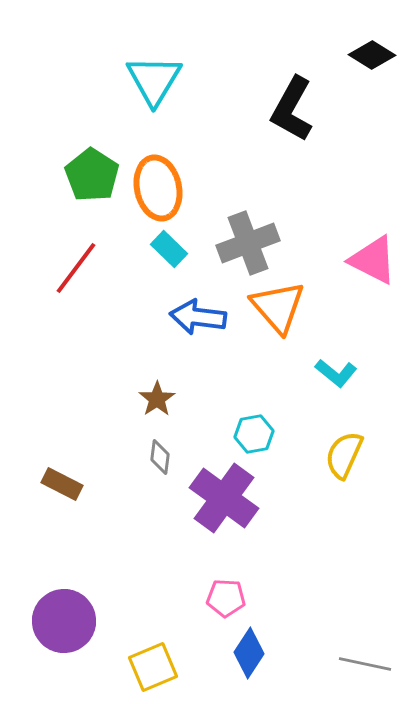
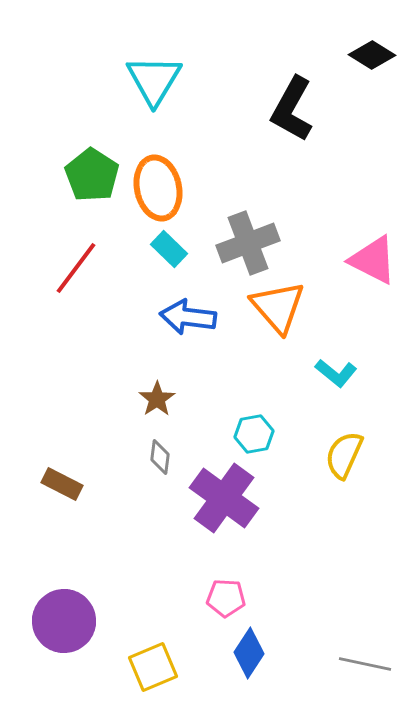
blue arrow: moved 10 px left
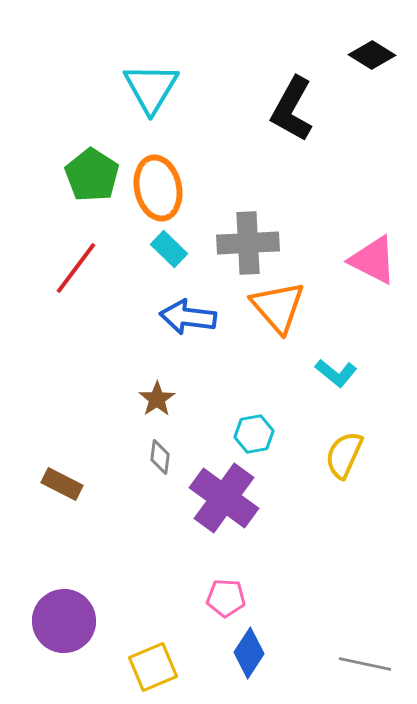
cyan triangle: moved 3 px left, 8 px down
gray cross: rotated 18 degrees clockwise
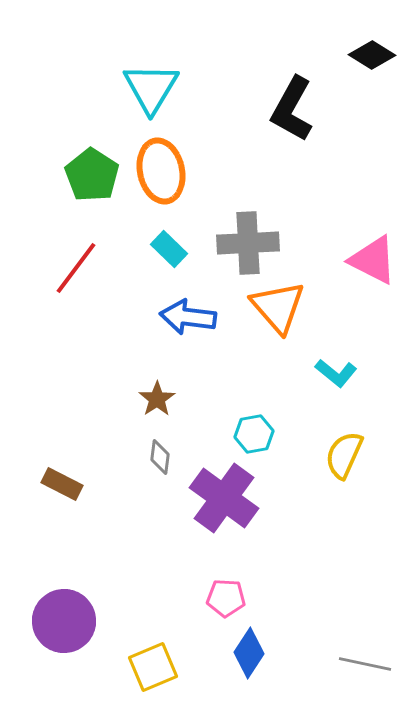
orange ellipse: moved 3 px right, 17 px up
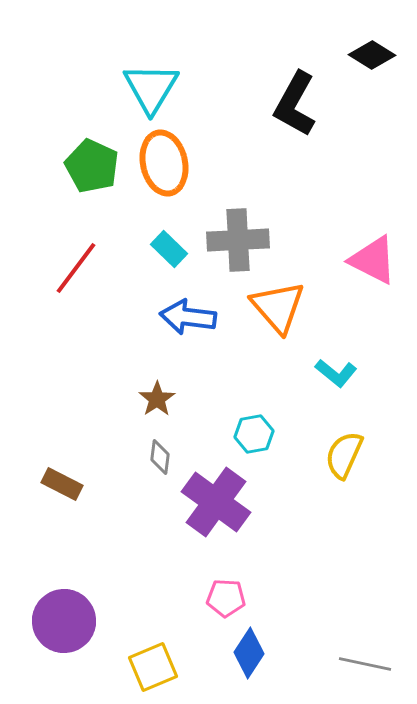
black L-shape: moved 3 px right, 5 px up
orange ellipse: moved 3 px right, 8 px up
green pentagon: moved 9 px up; rotated 8 degrees counterclockwise
gray cross: moved 10 px left, 3 px up
purple cross: moved 8 px left, 4 px down
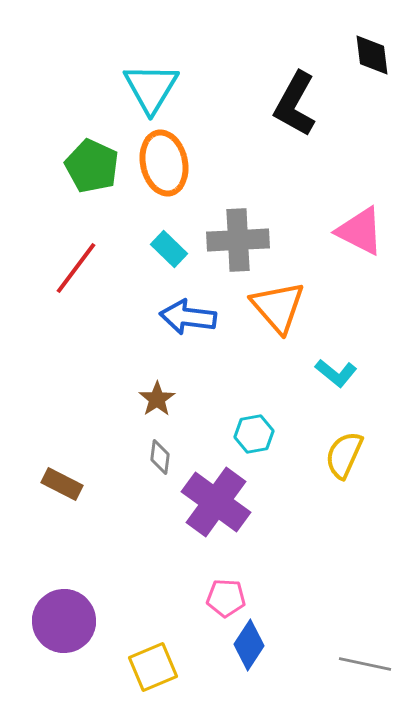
black diamond: rotated 51 degrees clockwise
pink triangle: moved 13 px left, 29 px up
blue diamond: moved 8 px up
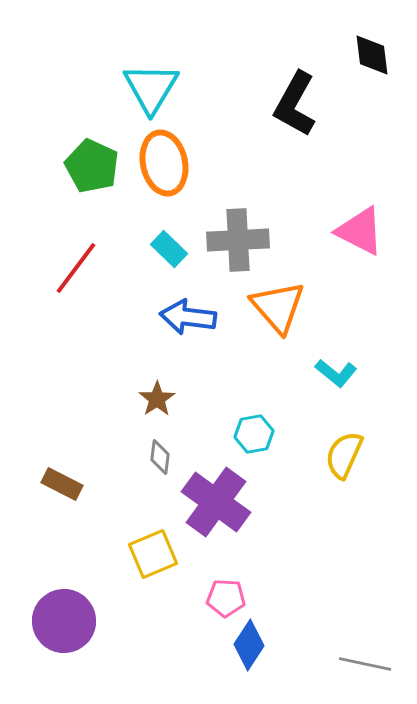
yellow square: moved 113 px up
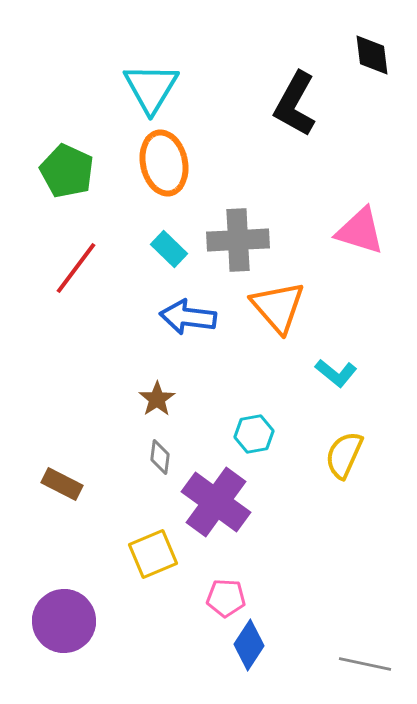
green pentagon: moved 25 px left, 5 px down
pink triangle: rotated 10 degrees counterclockwise
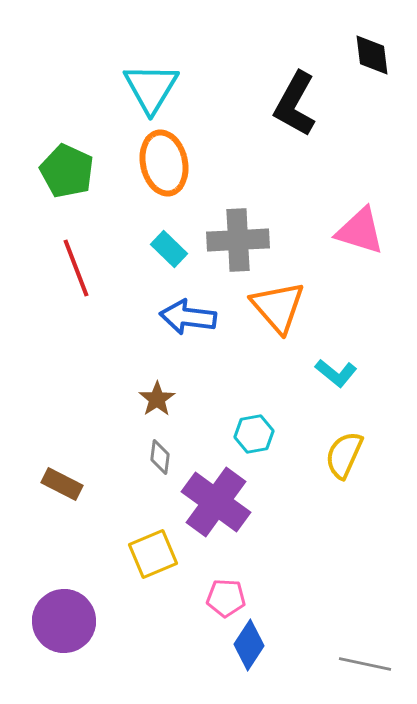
red line: rotated 58 degrees counterclockwise
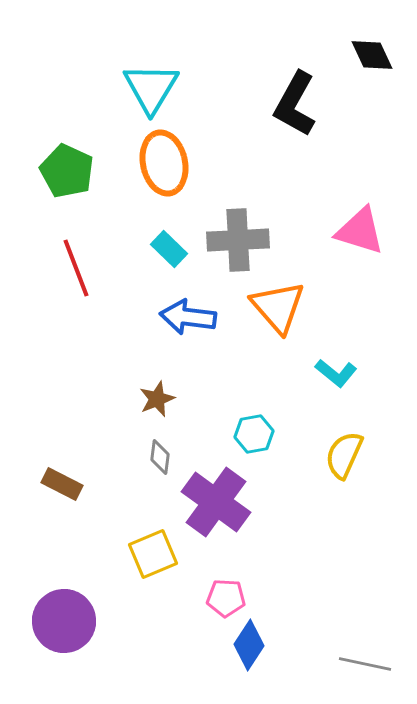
black diamond: rotated 18 degrees counterclockwise
brown star: rotated 12 degrees clockwise
